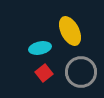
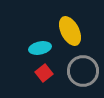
gray circle: moved 2 px right, 1 px up
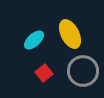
yellow ellipse: moved 3 px down
cyan ellipse: moved 6 px left, 8 px up; rotated 30 degrees counterclockwise
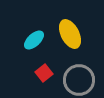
gray circle: moved 4 px left, 9 px down
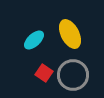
red square: rotated 18 degrees counterclockwise
gray circle: moved 6 px left, 5 px up
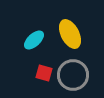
red square: rotated 18 degrees counterclockwise
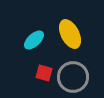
gray circle: moved 2 px down
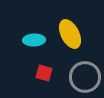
cyan ellipse: rotated 40 degrees clockwise
gray circle: moved 12 px right
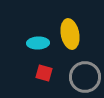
yellow ellipse: rotated 16 degrees clockwise
cyan ellipse: moved 4 px right, 3 px down
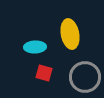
cyan ellipse: moved 3 px left, 4 px down
